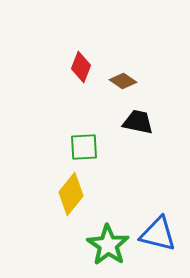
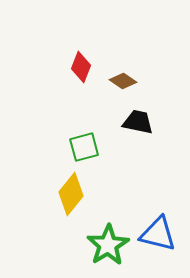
green square: rotated 12 degrees counterclockwise
green star: rotated 6 degrees clockwise
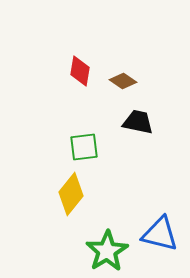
red diamond: moved 1 px left, 4 px down; rotated 12 degrees counterclockwise
green square: rotated 8 degrees clockwise
blue triangle: moved 2 px right
green star: moved 1 px left, 6 px down
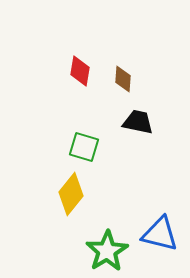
brown diamond: moved 2 px up; rotated 60 degrees clockwise
green square: rotated 24 degrees clockwise
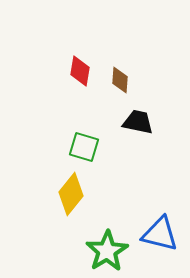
brown diamond: moved 3 px left, 1 px down
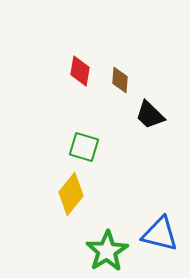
black trapezoid: moved 12 px right, 7 px up; rotated 148 degrees counterclockwise
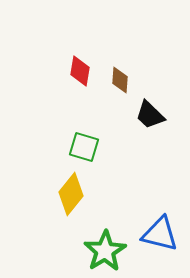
green star: moved 2 px left
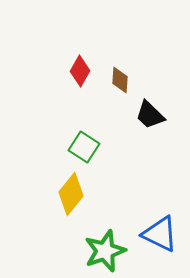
red diamond: rotated 20 degrees clockwise
green square: rotated 16 degrees clockwise
blue triangle: rotated 12 degrees clockwise
green star: rotated 12 degrees clockwise
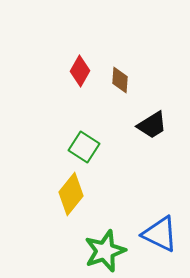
black trapezoid: moved 2 px right, 10 px down; rotated 76 degrees counterclockwise
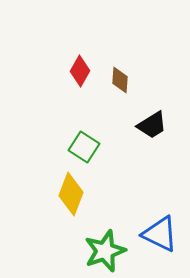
yellow diamond: rotated 18 degrees counterclockwise
